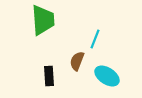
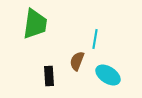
green trapezoid: moved 8 px left, 4 px down; rotated 12 degrees clockwise
cyan line: rotated 12 degrees counterclockwise
cyan ellipse: moved 1 px right, 1 px up
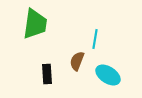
black rectangle: moved 2 px left, 2 px up
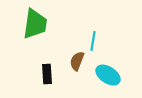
cyan line: moved 2 px left, 2 px down
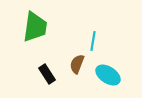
green trapezoid: moved 3 px down
brown semicircle: moved 3 px down
black rectangle: rotated 30 degrees counterclockwise
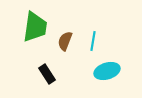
brown semicircle: moved 12 px left, 23 px up
cyan ellipse: moved 1 px left, 4 px up; rotated 50 degrees counterclockwise
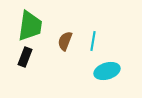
green trapezoid: moved 5 px left, 1 px up
black rectangle: moved 22 px left, 17 px up; rotated 54 degrees clockwise
